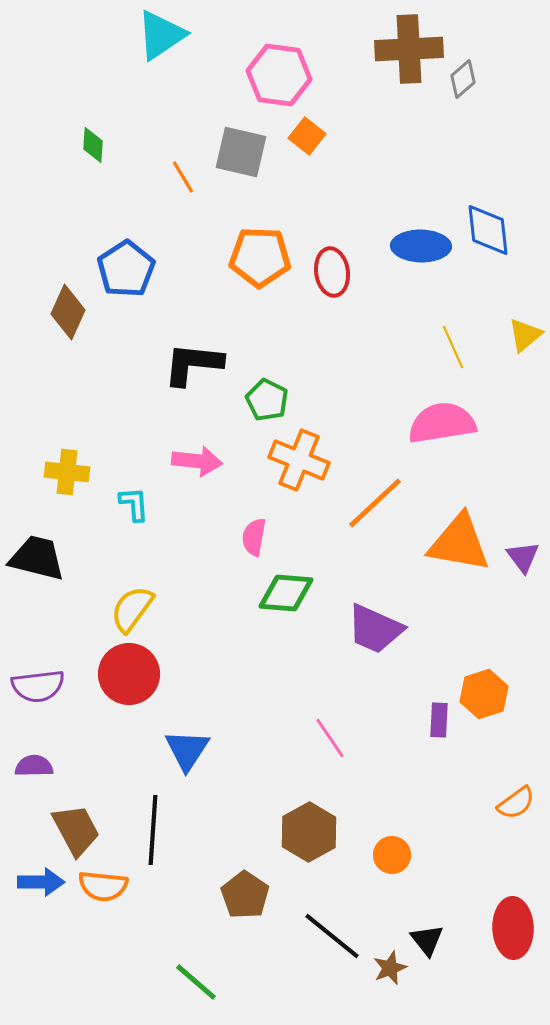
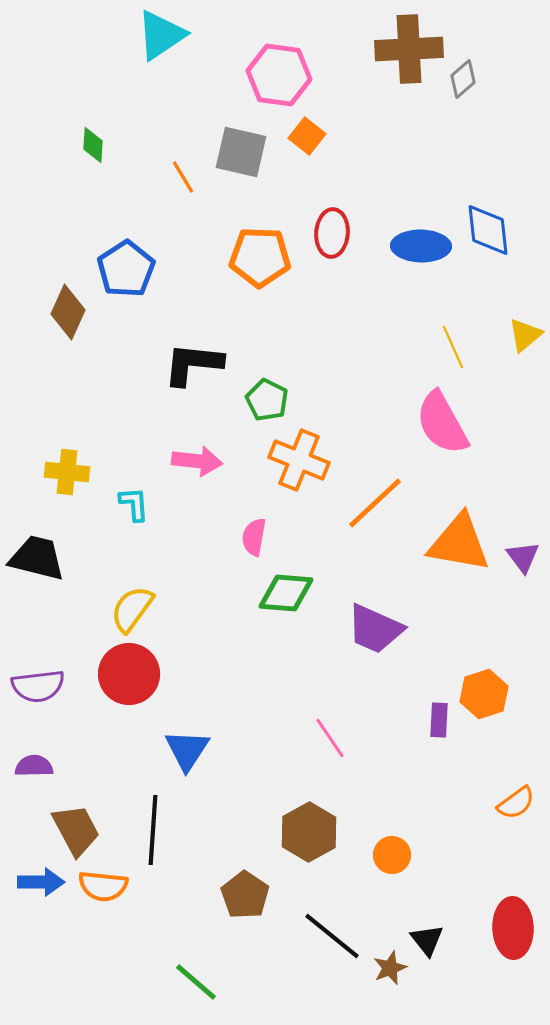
red ellipse at (332, 272): moved 39 px up; rotated 12 degrees clockwise
pink semicircle at (442, 423): rotated 110 degrees counterclockwise
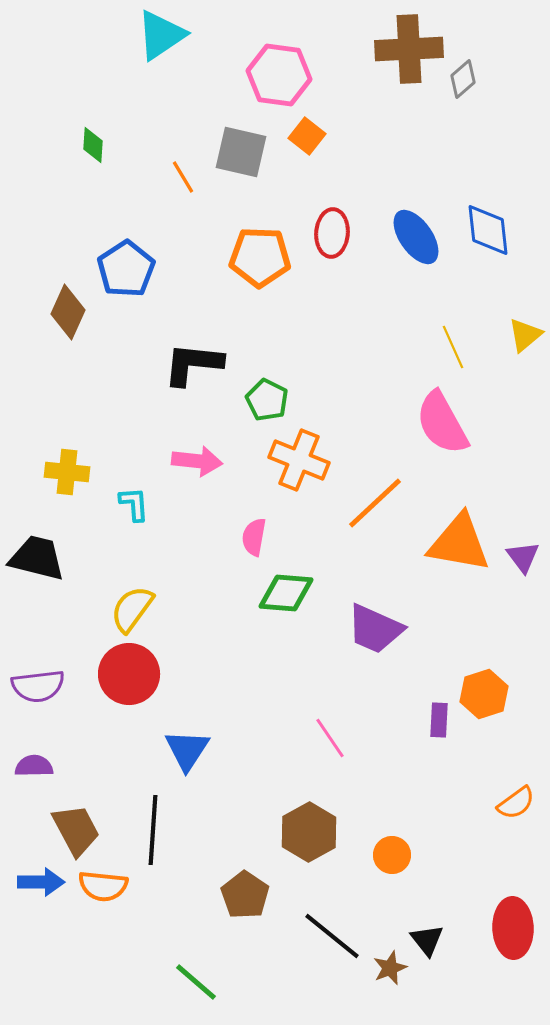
blue ellipse at (421, 246): moved 5 px left, 9 px up; rotated 54 degrees clockwise
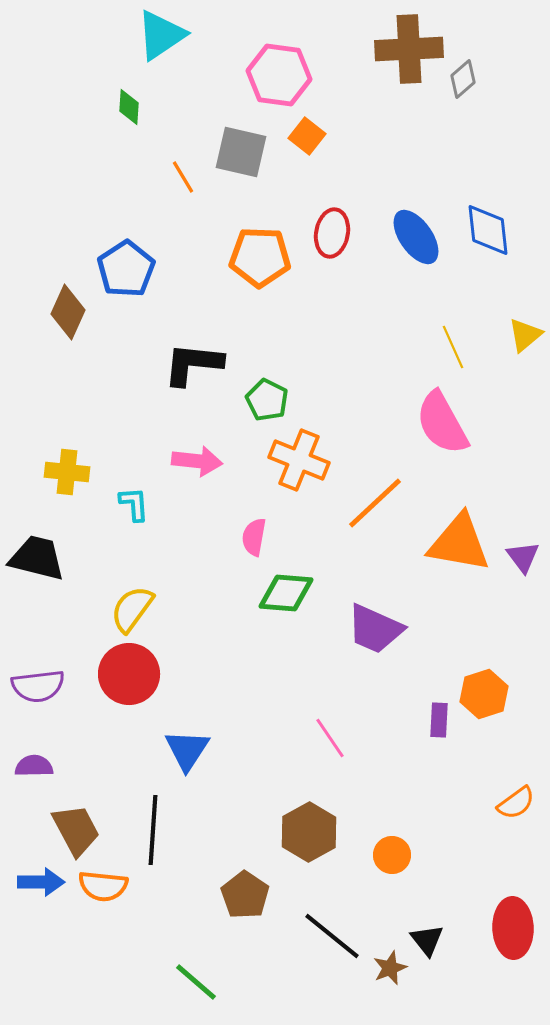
green diamond at (93, 145): moved 36 px right, 38 px up
red ellipse at (332, 233): rotated 6 degrees clockwise
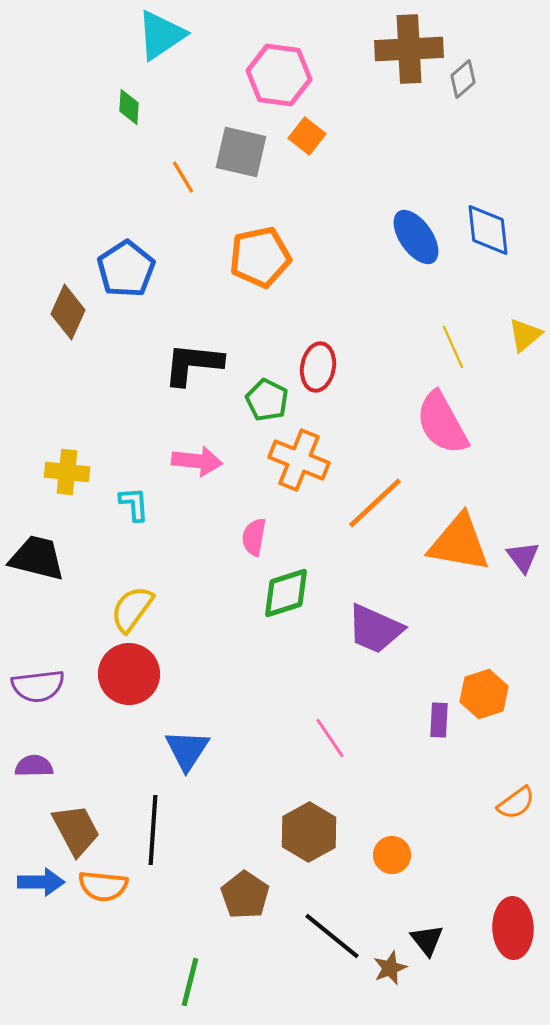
red ellipse at (332, 233): moved 14 px left, 134 px down
orange pentagon at (260, 257): rotated 14 degrees counterclockwise
green diamond at (286, 593): rotated 22 degrees counterclockwise
green line at (196, 982): moved 6 px left; rotated 63 degrees clockwise
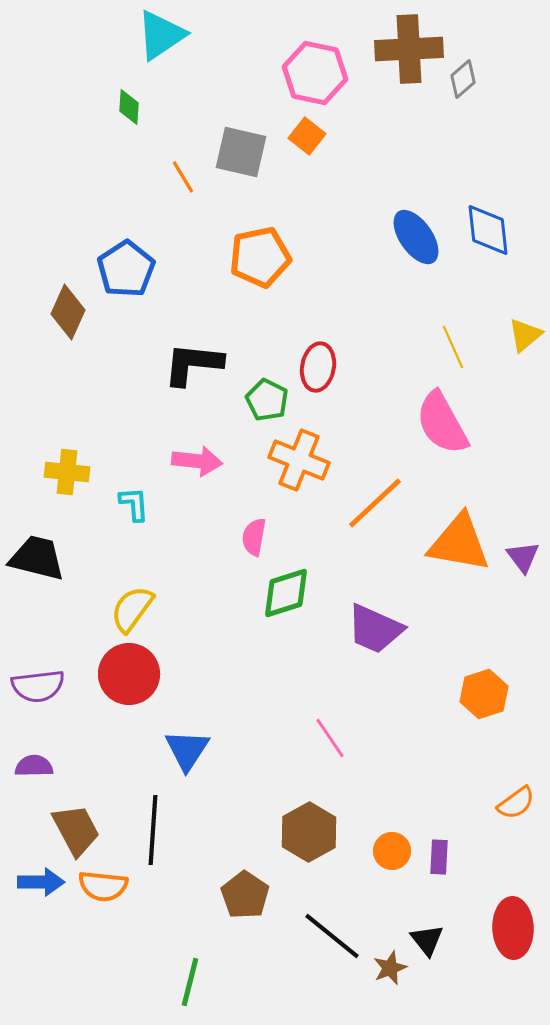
pink hexagon at (279, 75): moved 36 px right, 2 px up; rotated 4 degrees clockwise
purple rectangle at (439, 720): moved 137 px down
orange circle at (392, 855): moved 4 px up
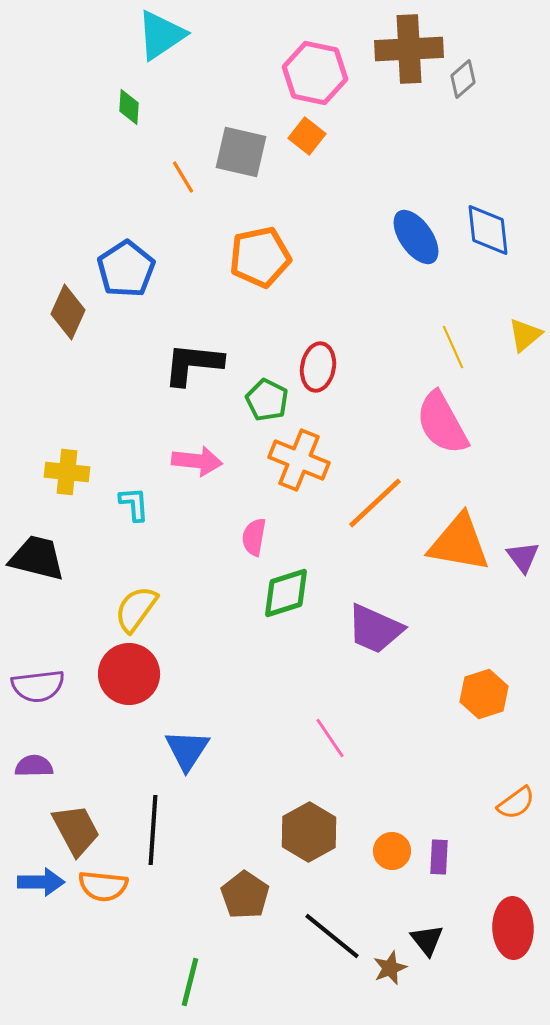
yellow semicircle at (132, 609): moved 4 px right
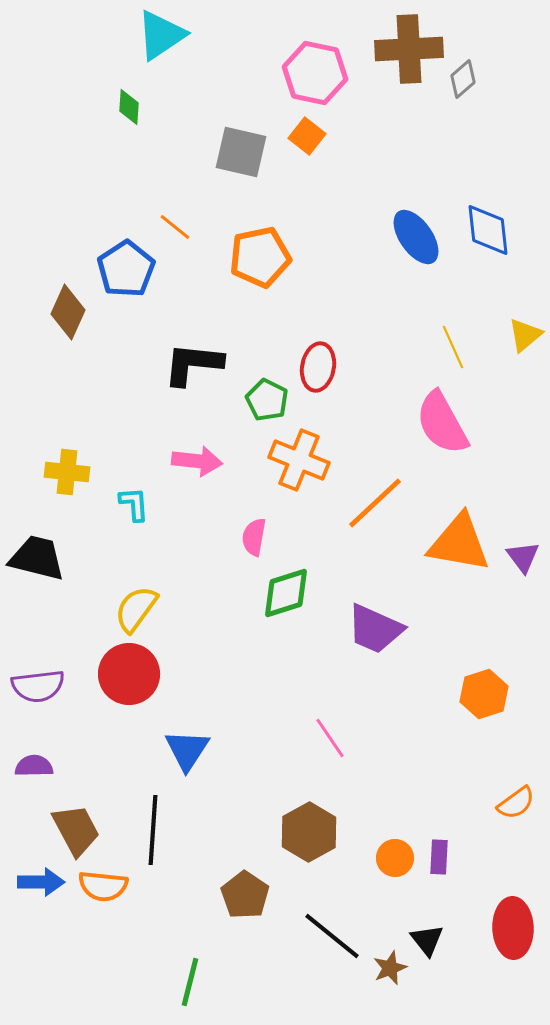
orange line at (183, 177): moved 8 px left, 50 px down; rotated 20 degrees counterclockwise
orange circle at (392, 851): moved 3 px right, 7 px down
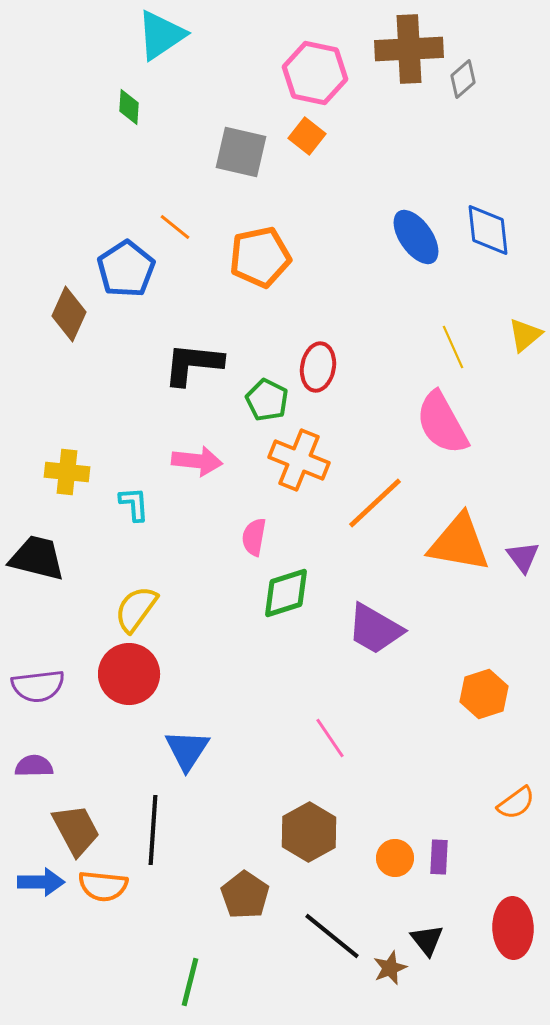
brown diamond at (68, 312): moved 1 px right, 2 px down
purple trapezoid at (375, 629): rotated 6 degrees clockwise
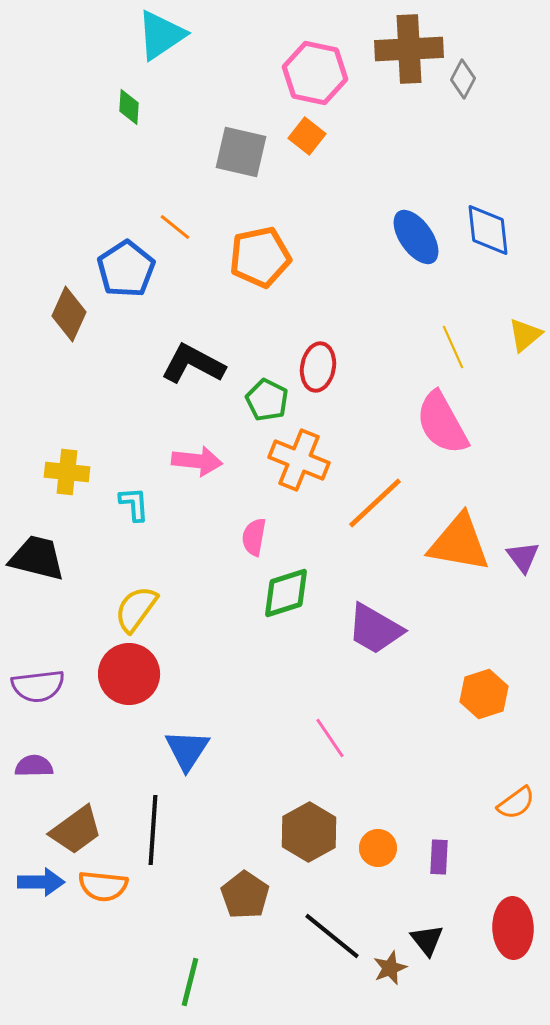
gray diamond at (463, 79): rotated 21 degrees counterclockwise
black L-shape at (193, 364): rotated 22 degrees clockwise
brown trapezoid at (76, 830): rotated 82 degrees clockwise
orange circle at (395, 858): moved 17 px left, 10 px up
